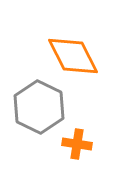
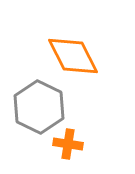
orange cross: moved 9 px left
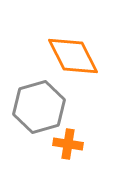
gray hexagon: rotated 18 degrees clockwise
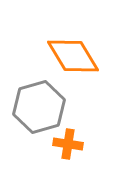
orange diamond: rotated 4 degrees counterclockwise
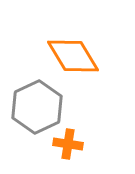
gray hexagon: moved 2 px left; rotated 9 degrees counterclockwise
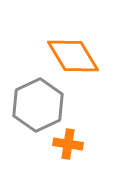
gray hexagon: moved 1 px right, 2 px up
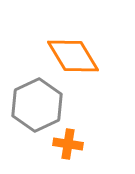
gray hexagon: moved 1 px left
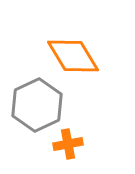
orange cross: rotated 20 degrees counterclockwise
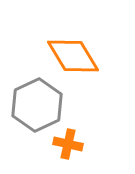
orange cross: rotated 24 degrees clockwise
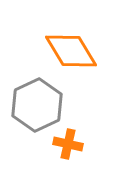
orange diamond: moved 2 px left, 5 px up
